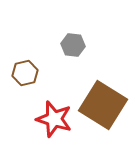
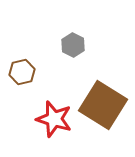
gray hexagon: rotated 20 degrees clockwise
brown hexagon: moved 3 px left, 1 px up
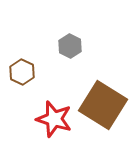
gray hexagon: moved 3 px left, 1 px down
brown hexagon: rotated 20 degrees counterclockwise
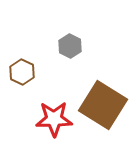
red star: rotated 18 degrees counterclockwise
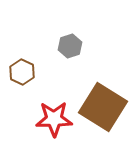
gray hexagon: rotated 15 degrees clockwise
brown square: moved 2 px down
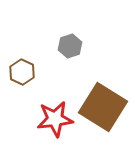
red star: moved 1 px right; rotated 6 degrees counterclockwise
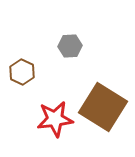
gray hexagon: rotated 15 degrees clockwise
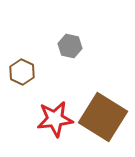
gray hexagon: rotated 15 degrees clockwise
brown square: moved 10 px down
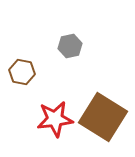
gray hexagon: rotated 25 degrees counterclockwise
brown hexagon: rotated 15 degrees counterclockwise
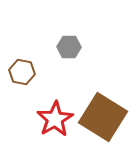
gray hexagon: moved 1 px left, 1 px down; rotated 15 degrees clockwise
red star: rotated 24 degrees counterclockwise
